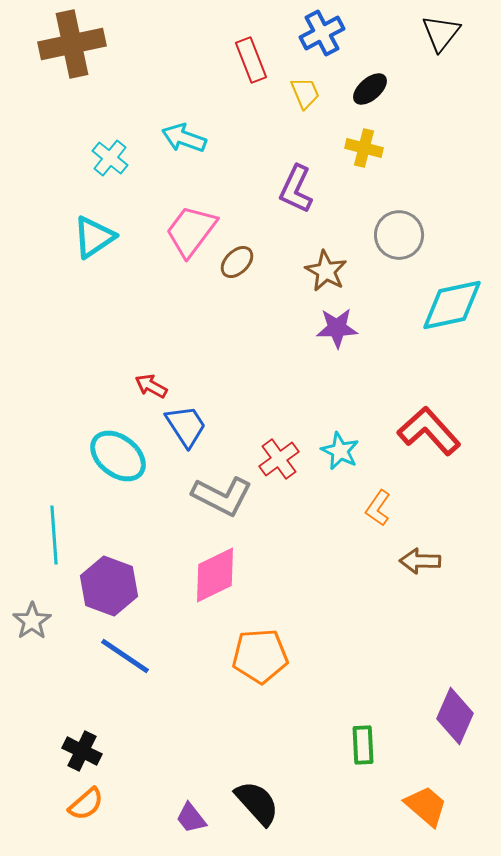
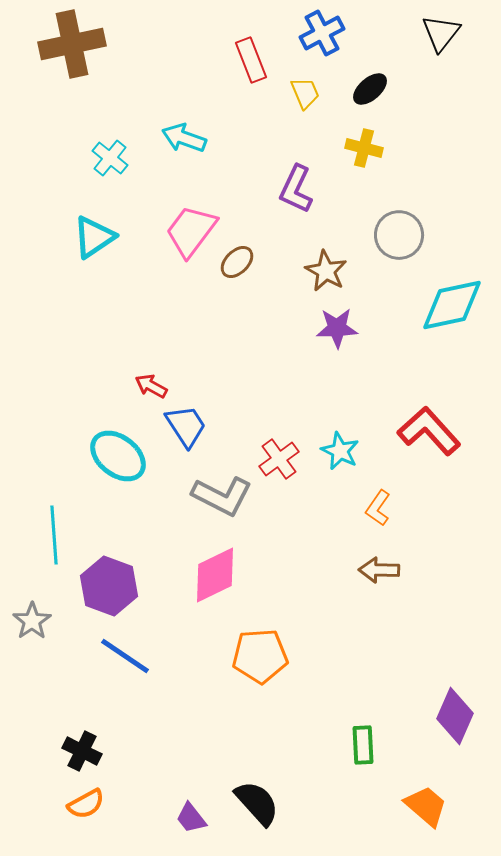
brown arrow: moved 41 px left, 9 px down
orange semicircle: rotated 12 degrees clockwise
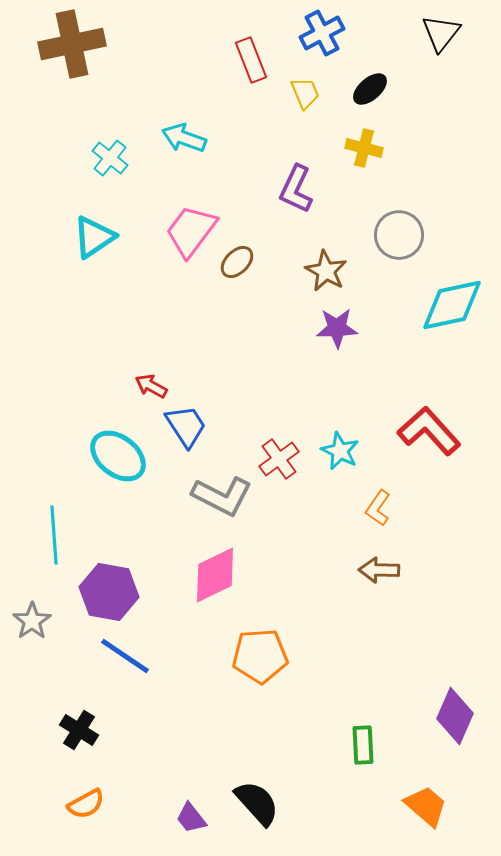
purple hexagon: moved 6 px down; rotated 10 degrees counterclockwise
black cross: moved 3 px left, 21 px up; rotated 6 degrees clockwise
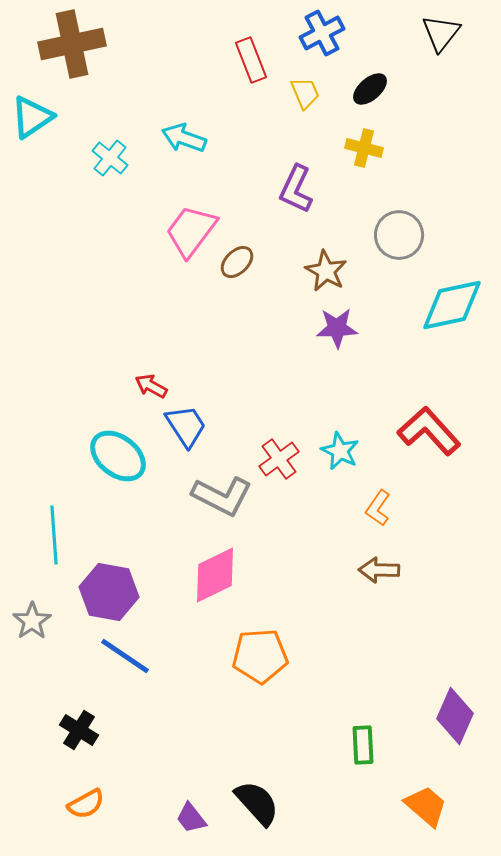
cyan triangle: moved 62 px left, 120 px up
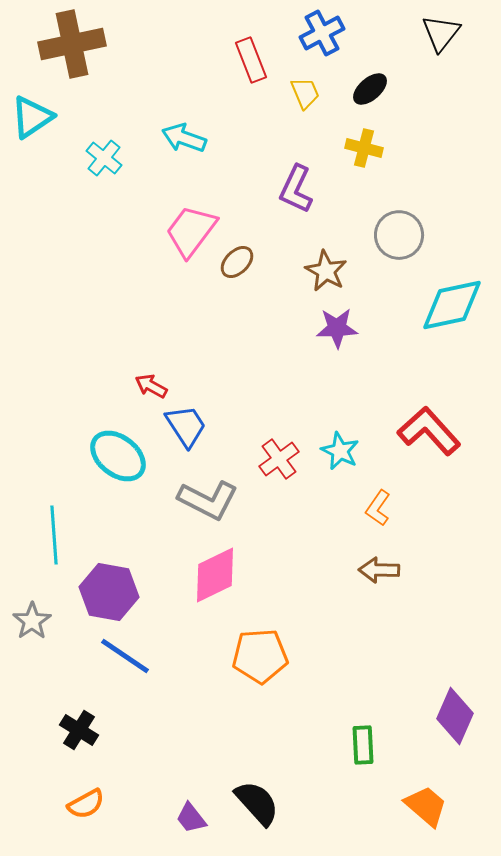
cyan cross: moved 6 px left
gray L-shape: moved 14 px left, 4 px down
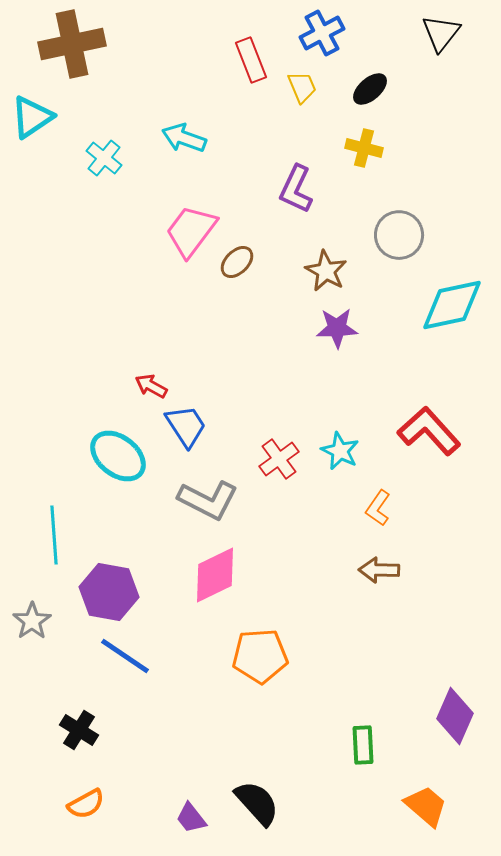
yellow trapezoid: moved 3 px left, 6 px up
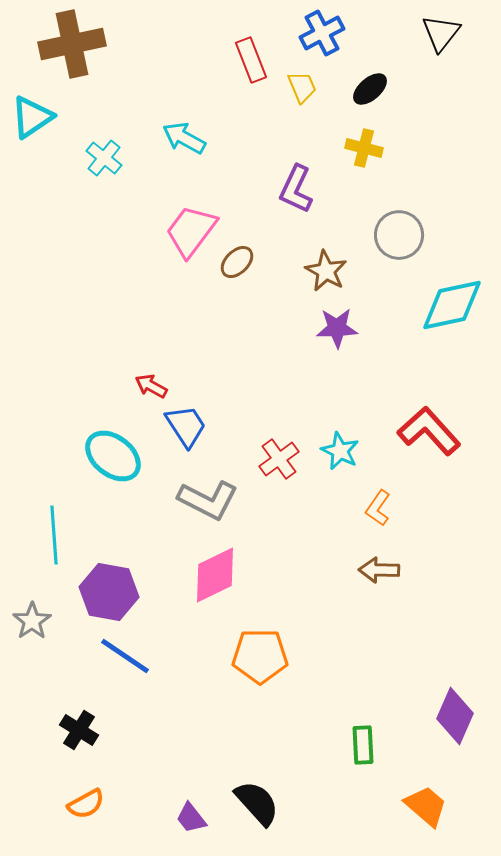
cyan arrow: rotated 9 degrees clockwise
cyan ellipse: moved 5 px left
orange pentagon: rotated 4 degrees clockwise
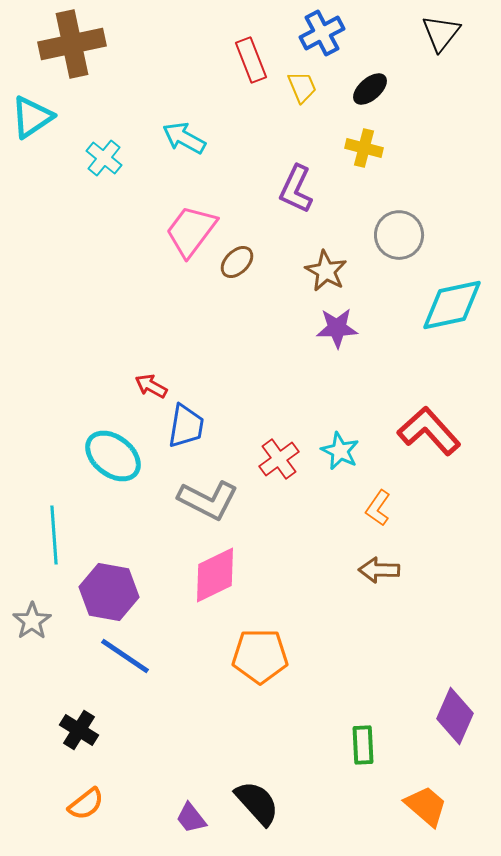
blue trapezoid: rotated 42 degrees clockwise
orange semicircle: rotated 9 degrees counterclockwise
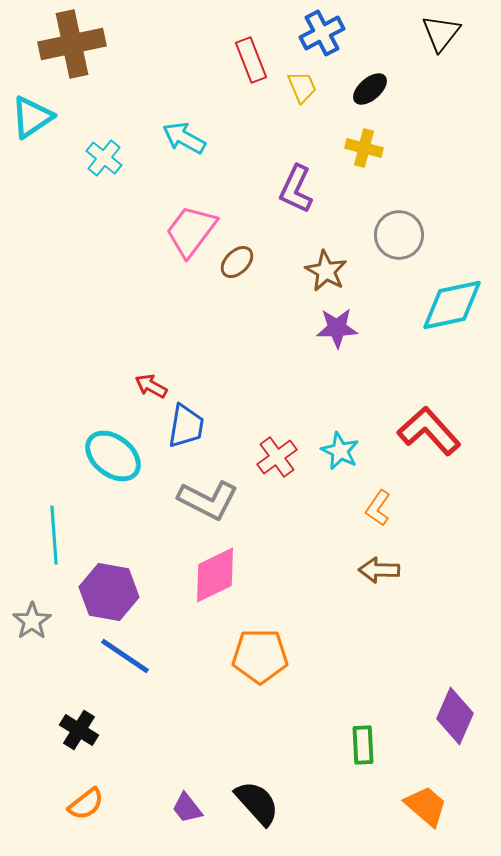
red cross: moved 2 px left, 2 px up
purple trapezoid: moved 4 px left, 10 px up
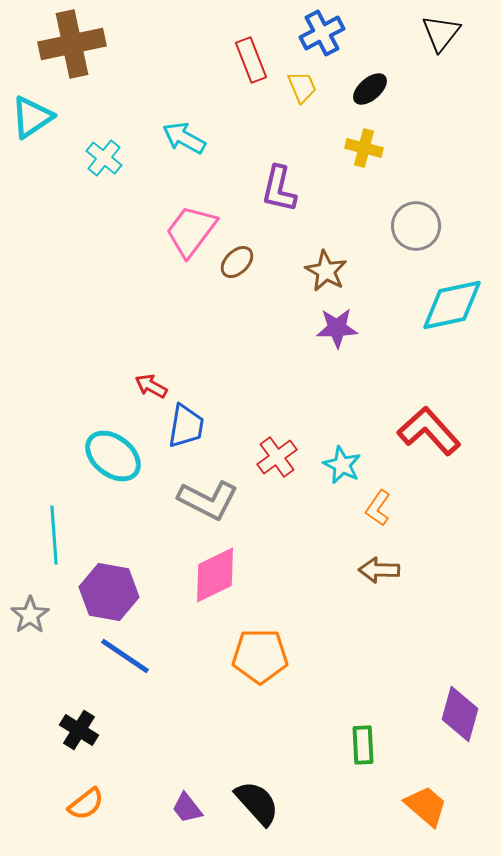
purple L-shape: moved 17 px left; rotated 12 degrees counterclockwise
gray circle: moved 17 px right, 9 px up
cyan star: moved 2 px right, 14 px down
gray star: moved 2 px left, 6 px up
purple diamond: moved 5 px right, 2 px up; rotated 8 degrees counterclockwise
